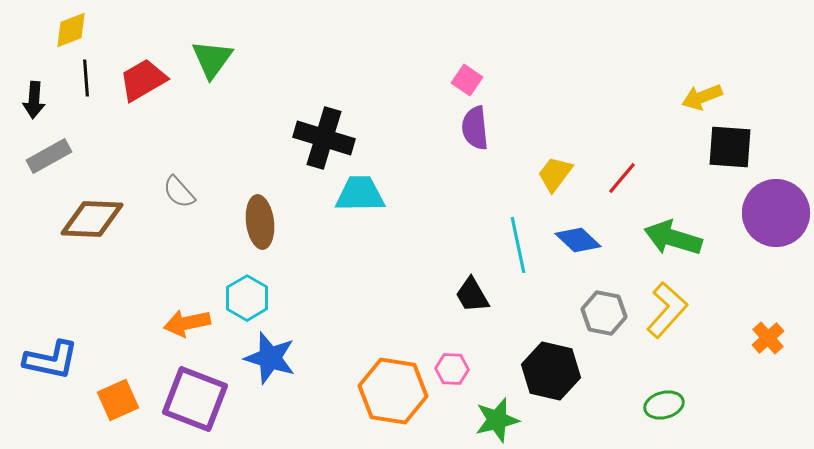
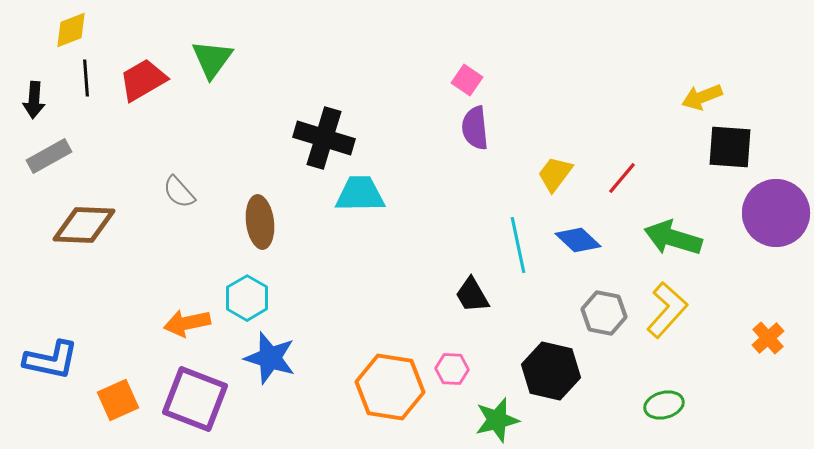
brown diamond: moved 8 px left, 6 px down
orange hexagon: moved 3 px left, 4 px up
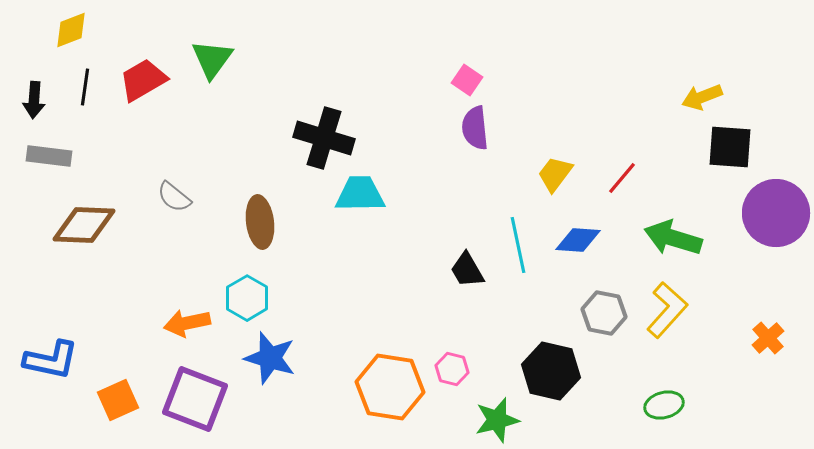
black line: moved 1 px left, 9 px down; rotated 12 degrees clockwise
gray rectangle: rotated 36 degrees clockwise
gray semicircle: moved 5 px left, 5 px down; rotated 9 degrees counterclockwise
blue diamond: rotated 39 degrees counterclockwise
black trapezoid: moved 5 px left, 25 px up
pink hexagon: rotated 12 degrees clockwise
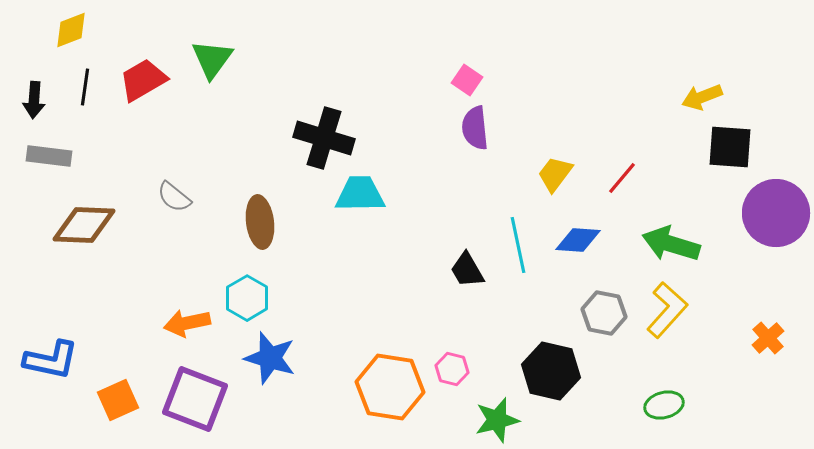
green arrow: moved 2 px left, 6 px down
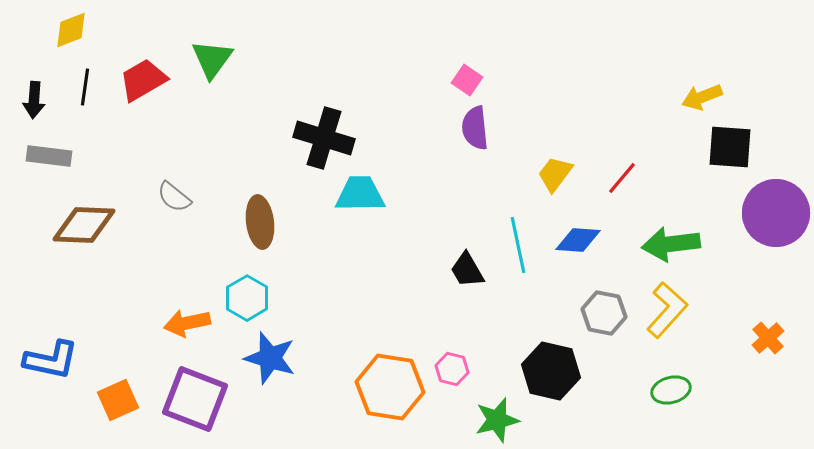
green arrow: rotated 24 degrees counterclockwise
green ellipse: moved 7 px right, 15 px up
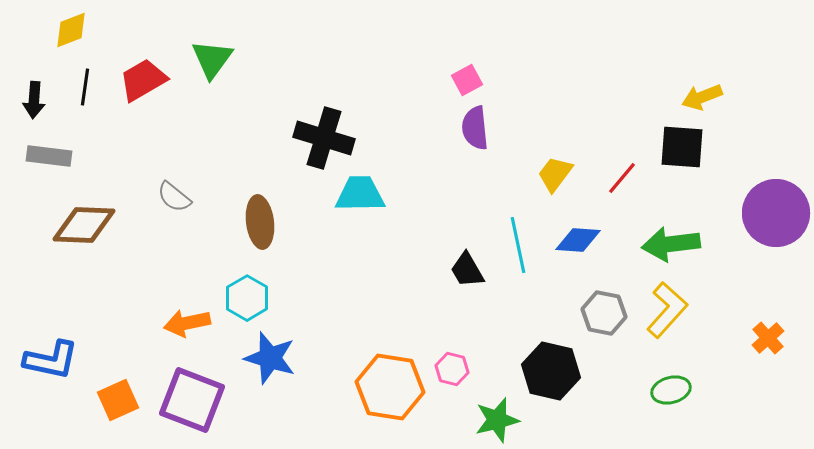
pink square: rotated 28 degrees clockwise
black square: moved 48 px left
purple square: moved 3 px left, 1 px down
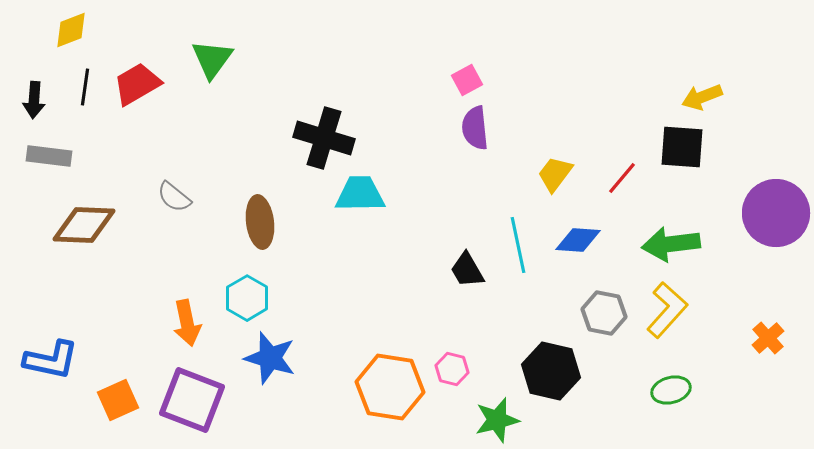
red trapezoid: moved 6 px left, 4 px down
orange arrow: rotated 90 degrees counterclockwise
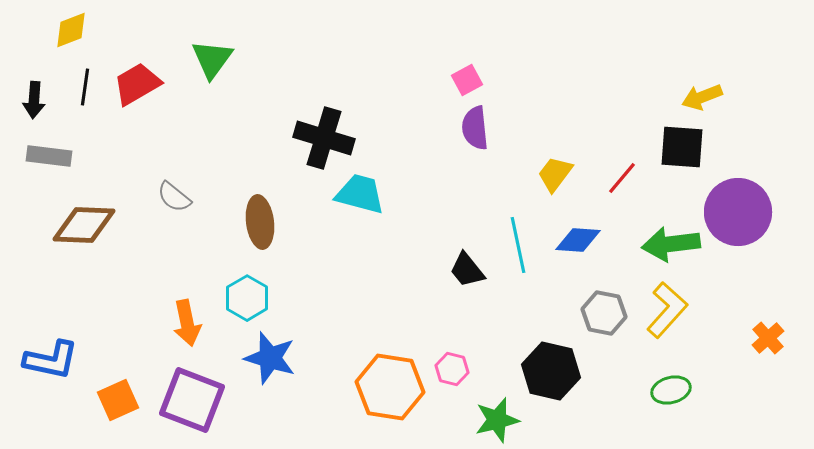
cyan trapezoid: rotated 16 degrees clockwise
purple circle: moved 38 px left, 1 px up
black trapezoid: rotated 9 degrees counterclockwise
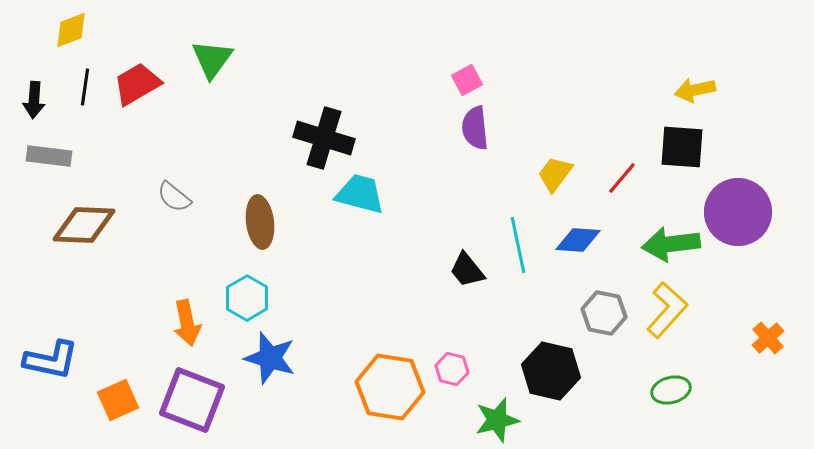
yellow arrow: moved 7 px left, 7 px up; rotated 9 degrees clockwise
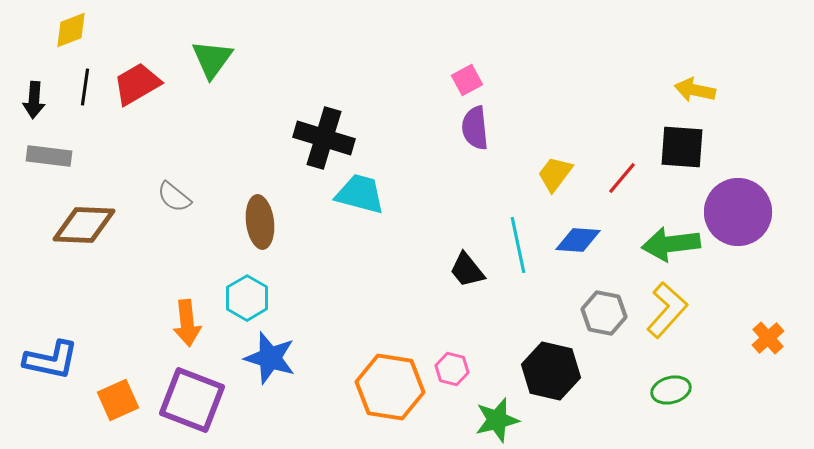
yellow arrow: rotated 24 degrees clockwise
orange arrow: rotated 6 degrees clockwise
